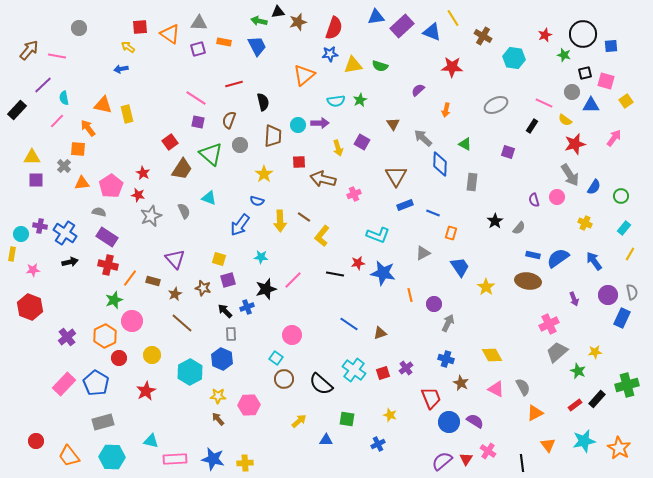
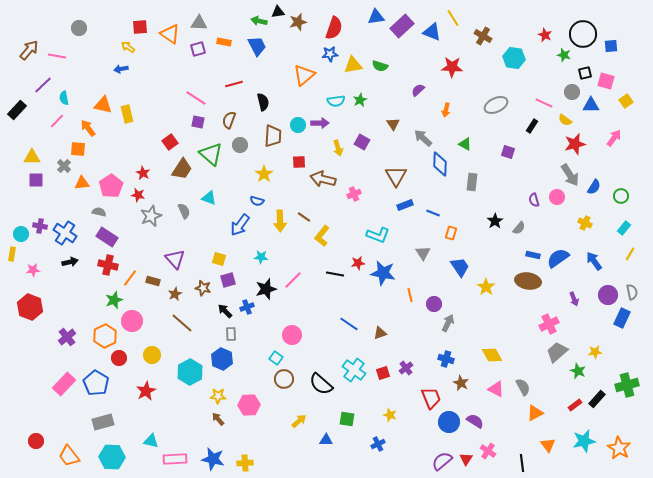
red star at (545, 35): rotated 24 degrees counterclockwise
gray triangle at (423, 253): rotated 35 degrees counterclockwise
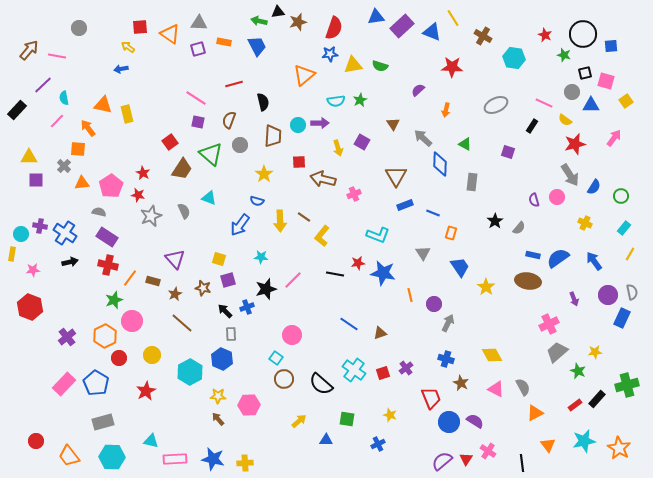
yellow triangle at (32, 157): moved 3 px left
